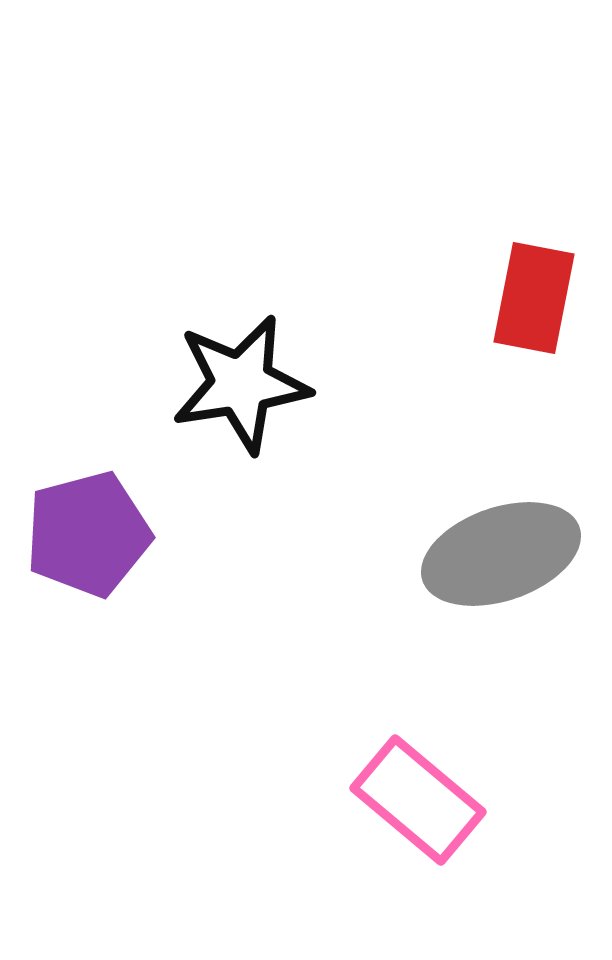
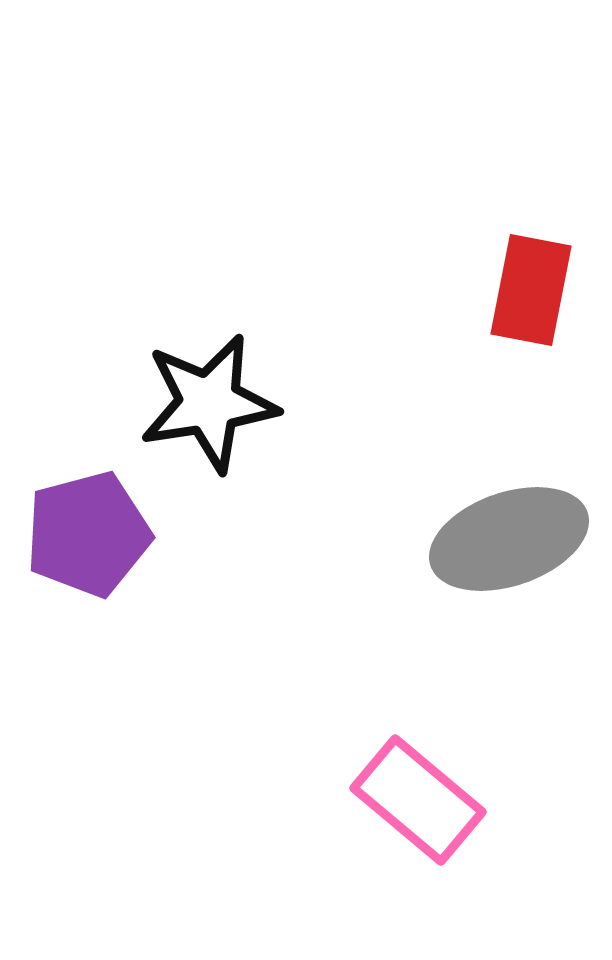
red rectangle: moved 3 px left, 8 px up
black star: moved 32 px left, 19 px down
gray ellipse: moved 8 px right, 15 px up
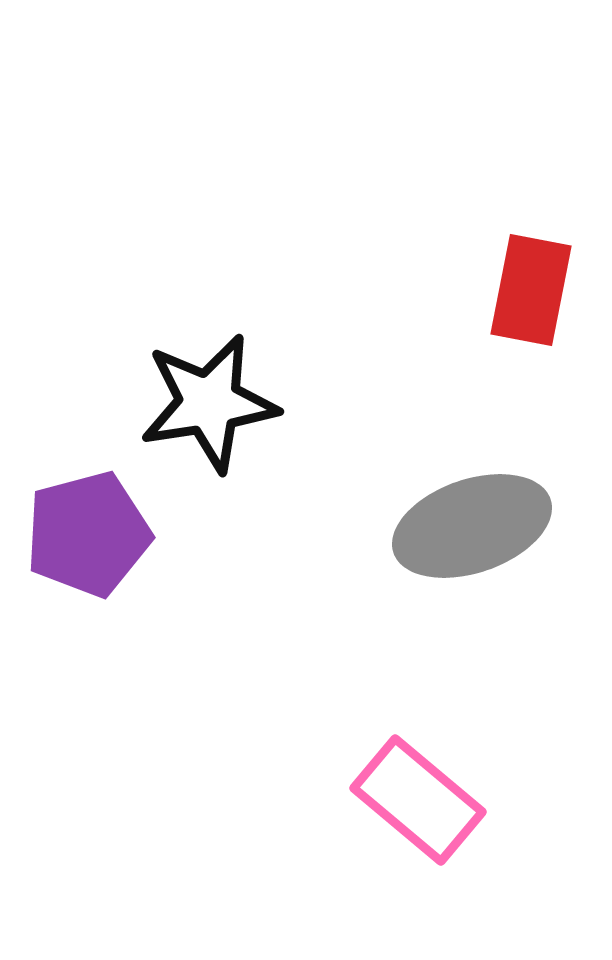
gray ellipse: moved 37 px left, 13 px up
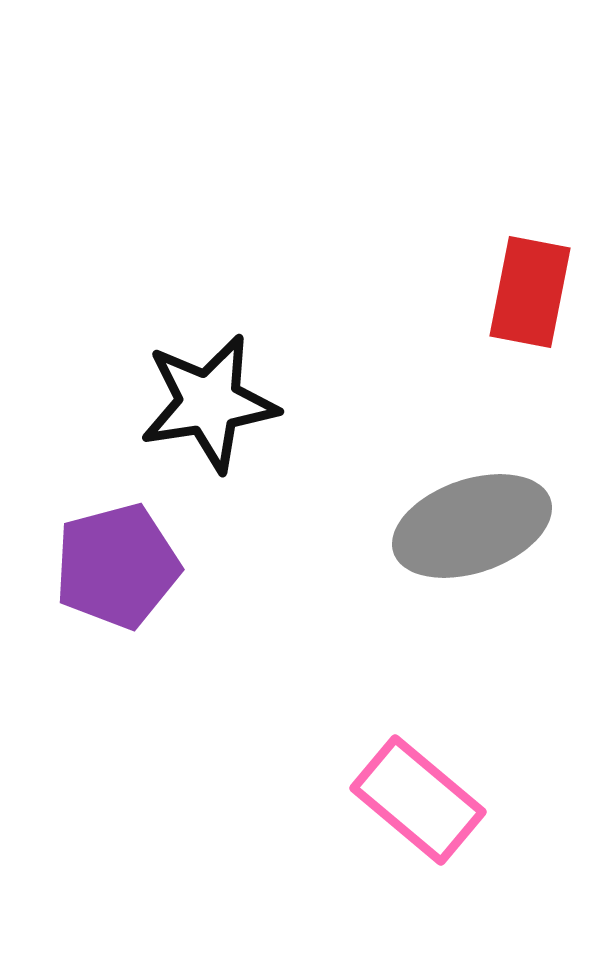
red rectangle: moved 1 px left, 2 px down
purple pentagon: moved 29 px right, 32 px down
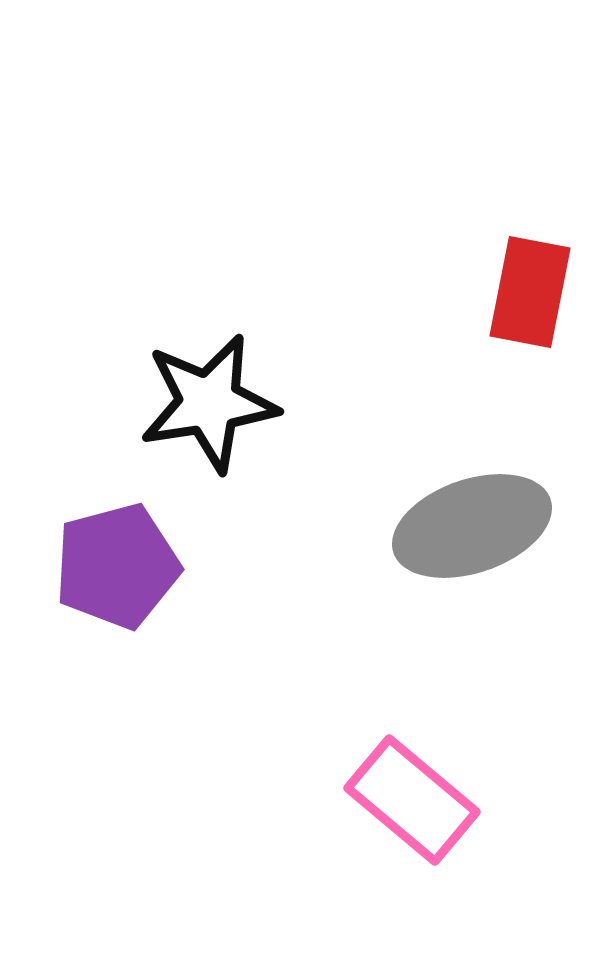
pink rectangle: moved 6 px left
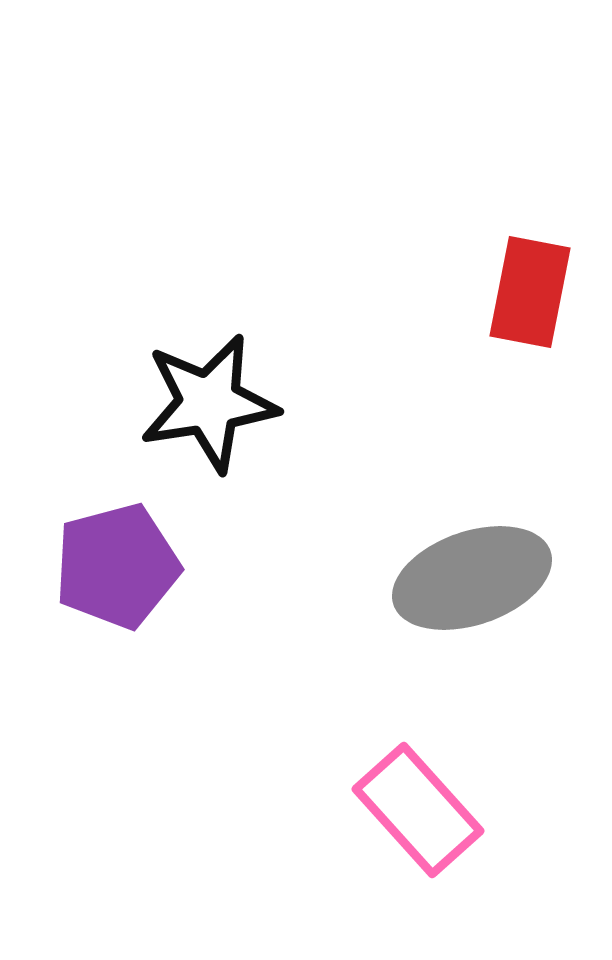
gray ellipse: moved 52 px down
pink rectangle: moved 6 px right, 10 px down; rotated 8 degrees clockwise
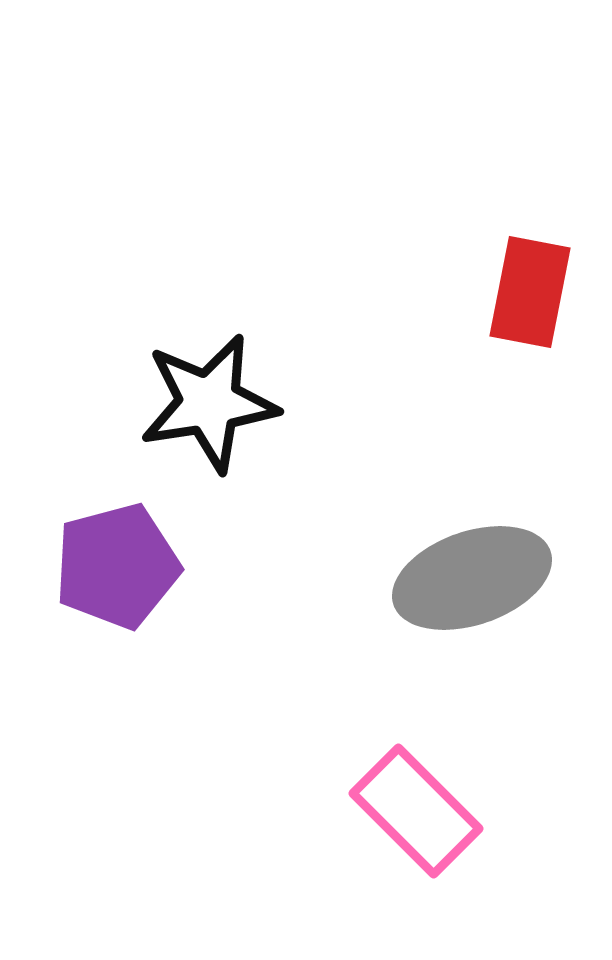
pink rectangle: moved 2 px left, 1 px down; rotated 3 degrees counterclockwise
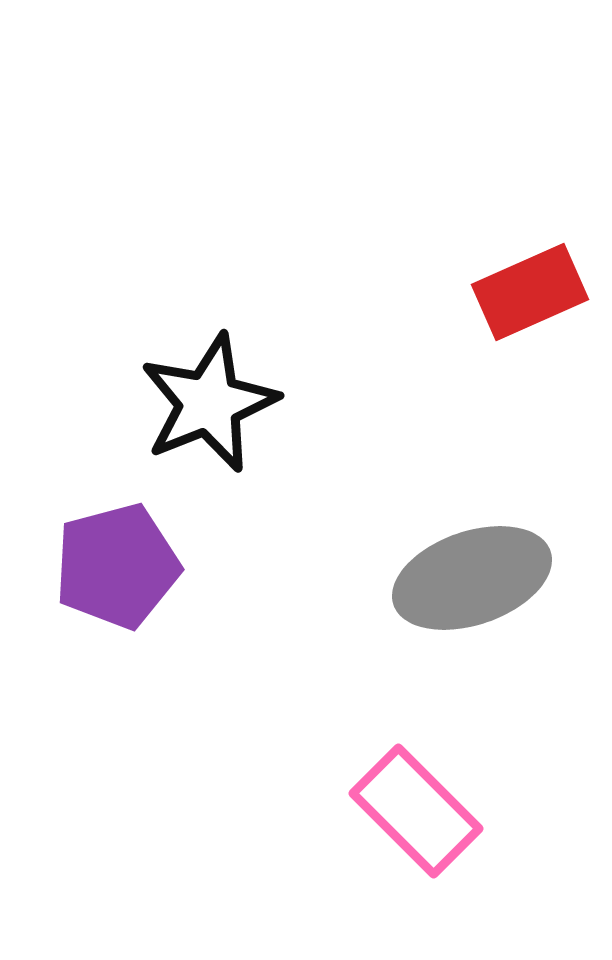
red rectangle: rotated 55 degrees clockwise
black star: rotated 13 degrees counterclockwise
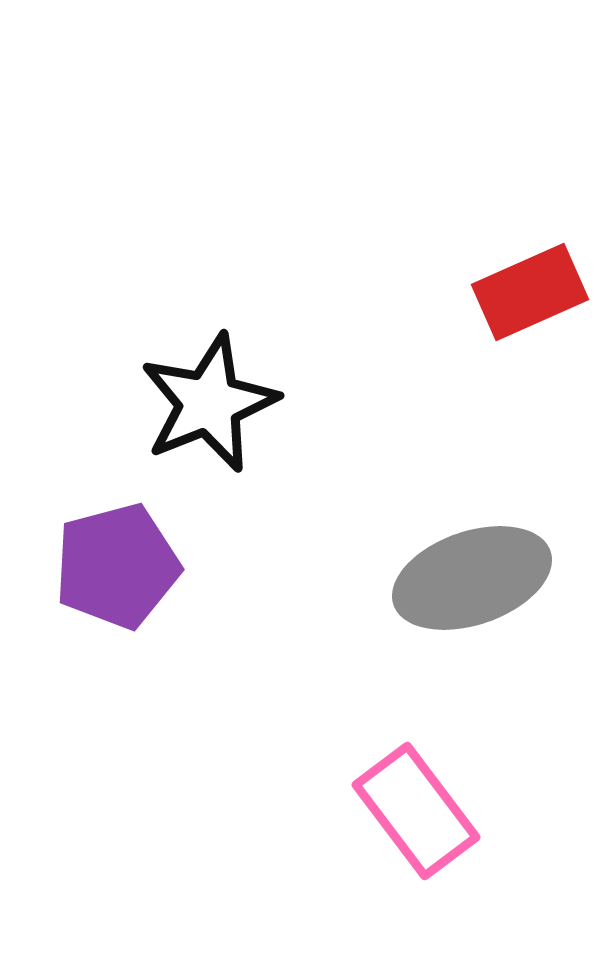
pink rectangle: rotated 8 degrees clockwise
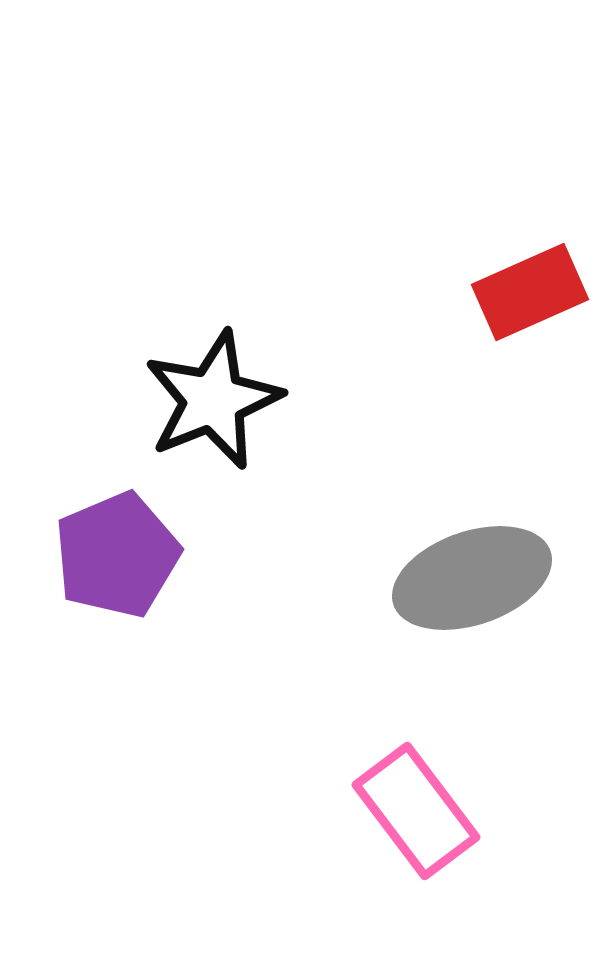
black star: moved 4 px right, 3 px up
purple pentagon: moved 11 px up; rotated 8 degrees counterclockwise
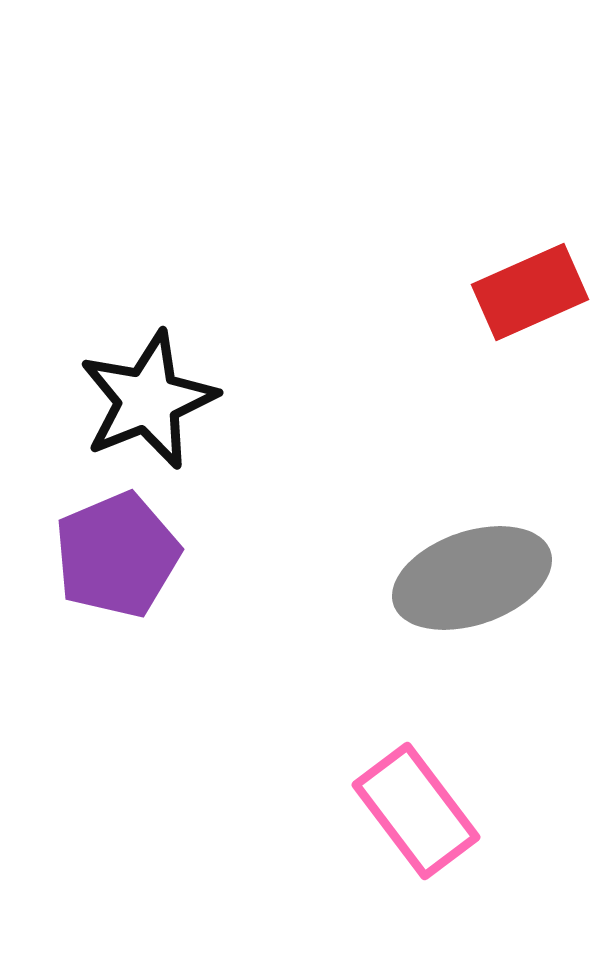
black star: moved 65 px left
